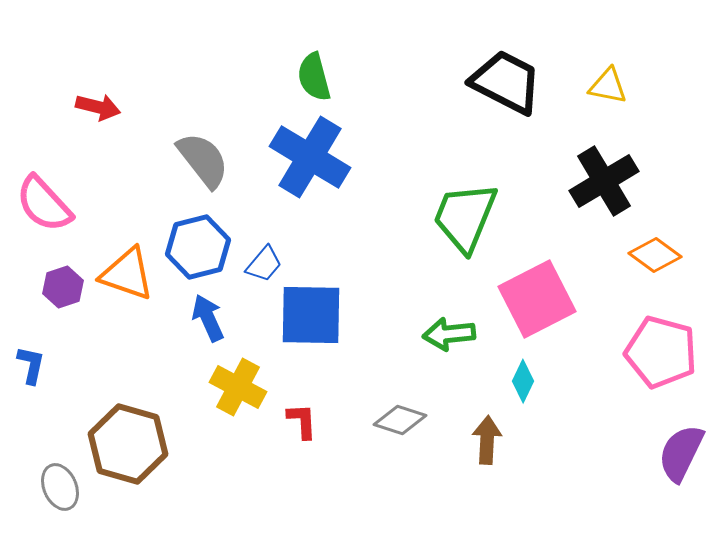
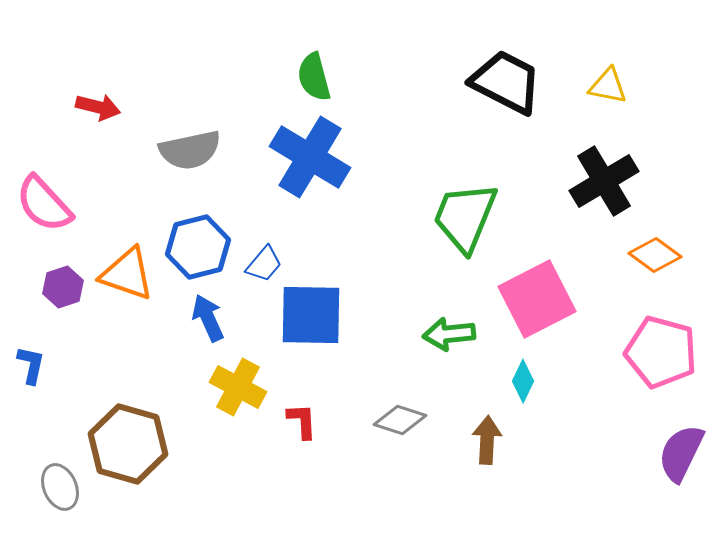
gray semicircle: moved 13 px left, 10 px up; rotated 116 degrees clockwise
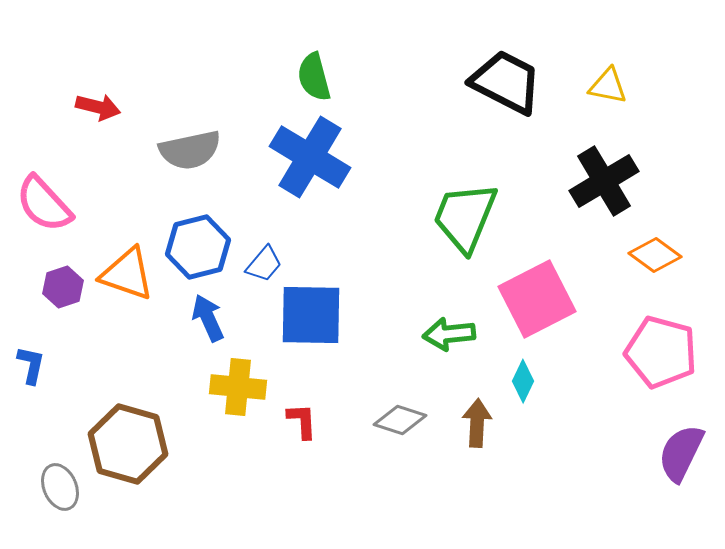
yellow cross: rotated 22 degrees counterclockwise
brown arrow: moved 10 px left, 17 px up
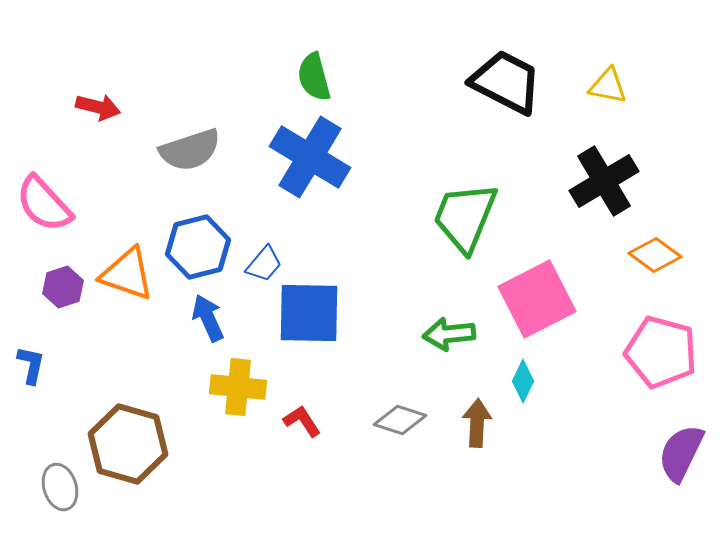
gray semicircle: rotated 6 degrees counterclockwise
blue square: moved 2 px left, 2 px up
red L-shape: rotated 30 degrees counterclockwise
gray ellipse: rotated 6 degrees clockwise
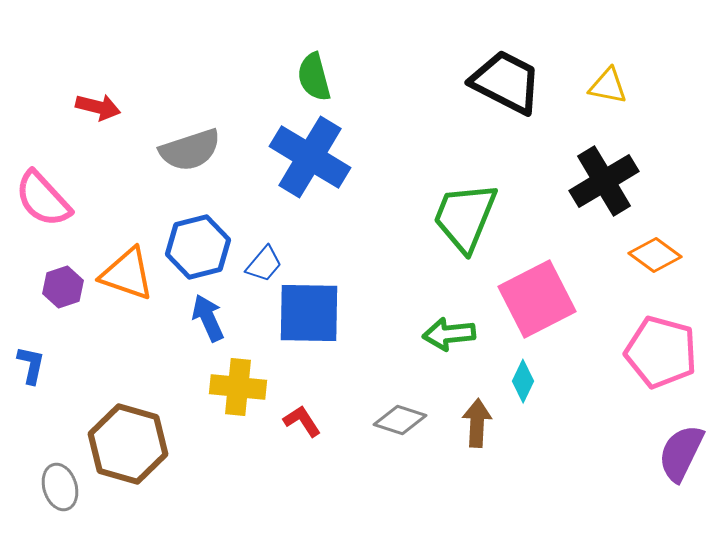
pink semicircle: moved 1 px left, 5 px up
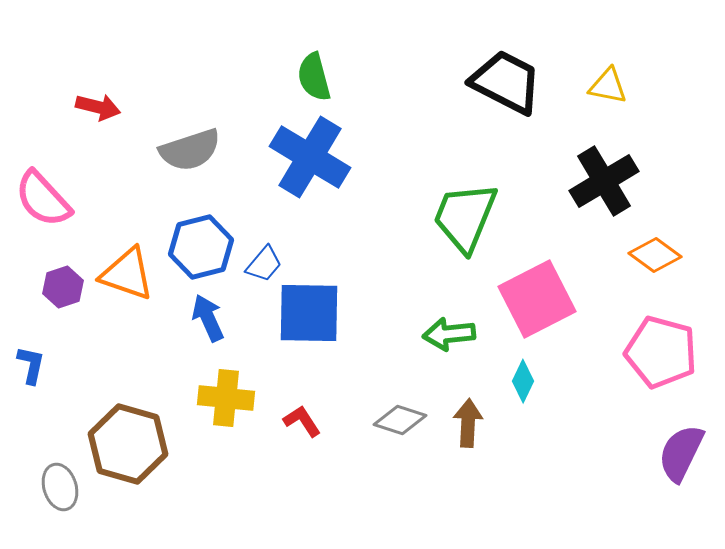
blue hexagon: moved 3 px right
yellow cross: moved 12 px left, 11 px down
brown arrow: moved 9 px left
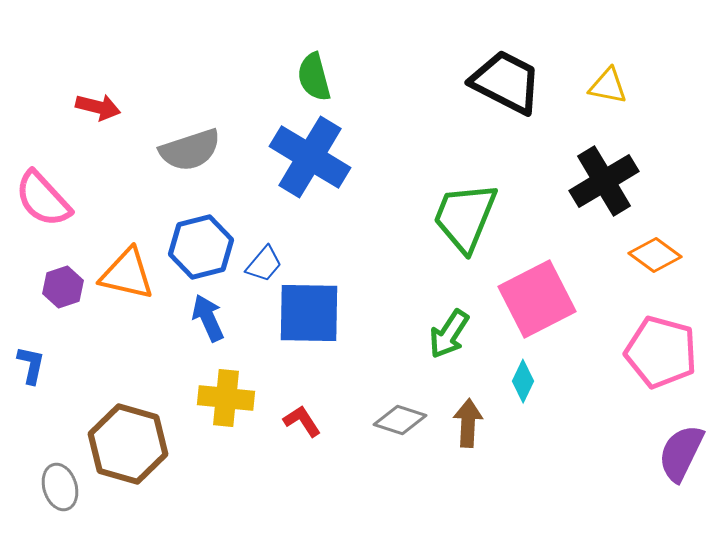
orange triangle: rotated 6 degrees counterclockwise
green arrow: rotated 51 degrees counterclockwise
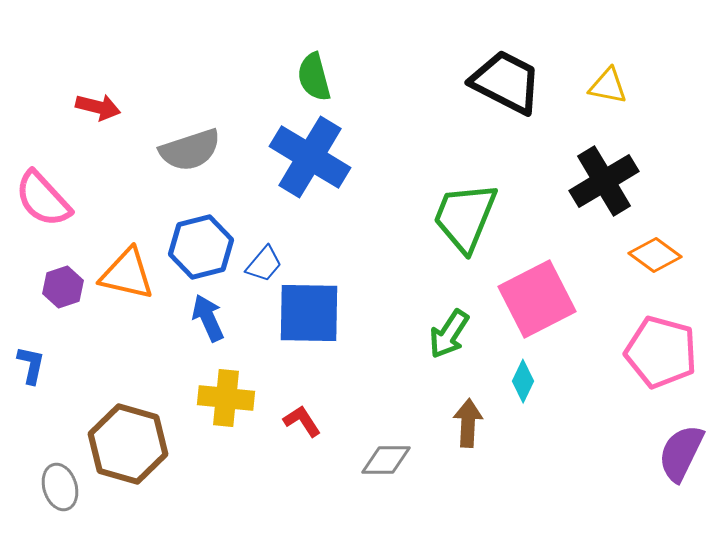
gray diamond: moved 14 px left, 40 px down; rotated 18 degrees counterclockwise
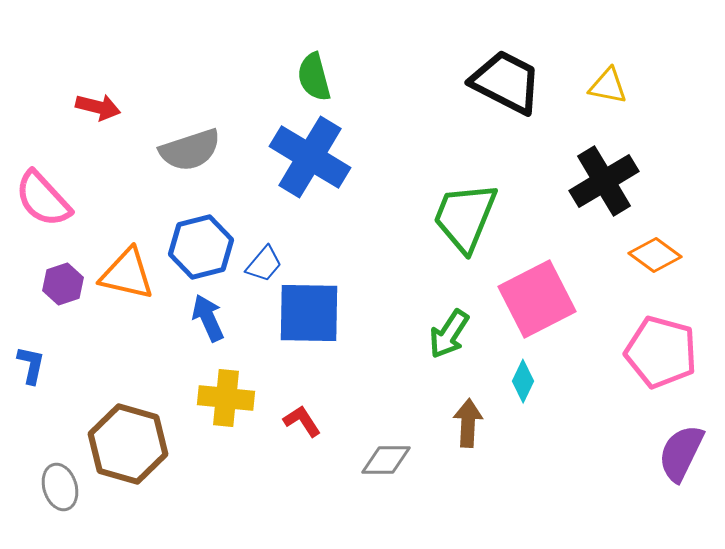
purple hexagon: moved 3 px up
